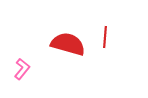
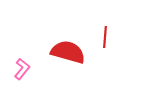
red semicircle: moved 8 px down
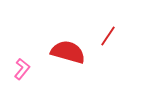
red line: moved 3 px right, 1 px up; rotated 30 degrees clockwise
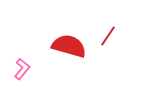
red semicircle: moved 1 px right, 6 px up
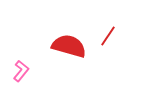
pink L-shape: moved 1 px left, 2 px down
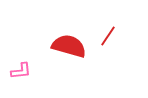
pink L-shape: rotated 45 degrees clockwise
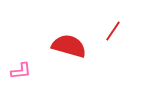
red line: moved 5 px right, 5 px up
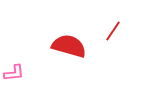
pink L-shape: moved 7 px left, 2 px down
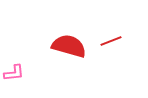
red line: moved 2 px left, 10 px down; rotated 35 degrees clockwise
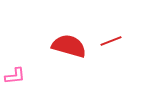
pink L-shape: moved 1 px right, 3 px down
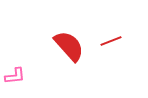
red semicircle: rotated 32 degrees clockwise
